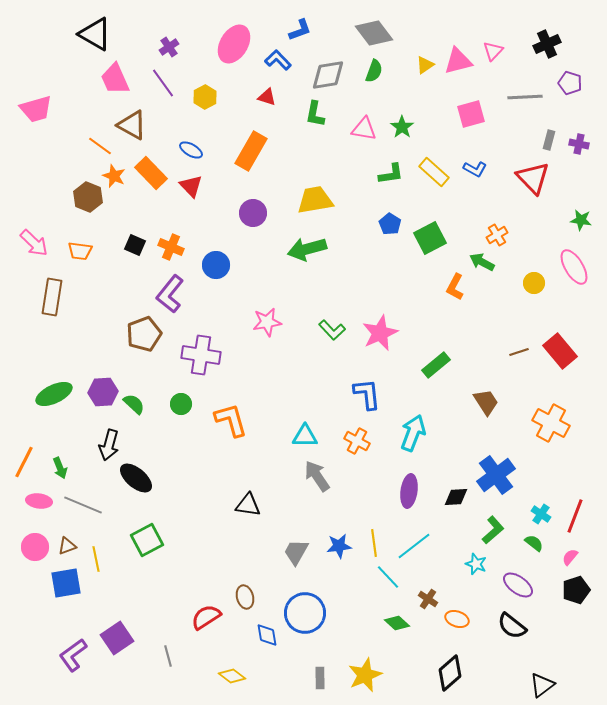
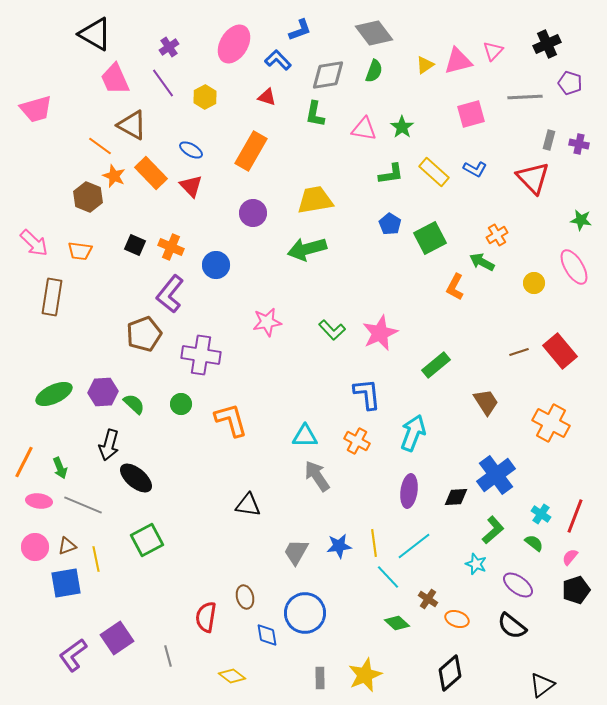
red semicircle at (206, 617): rotated 48 degrees counterclockwise
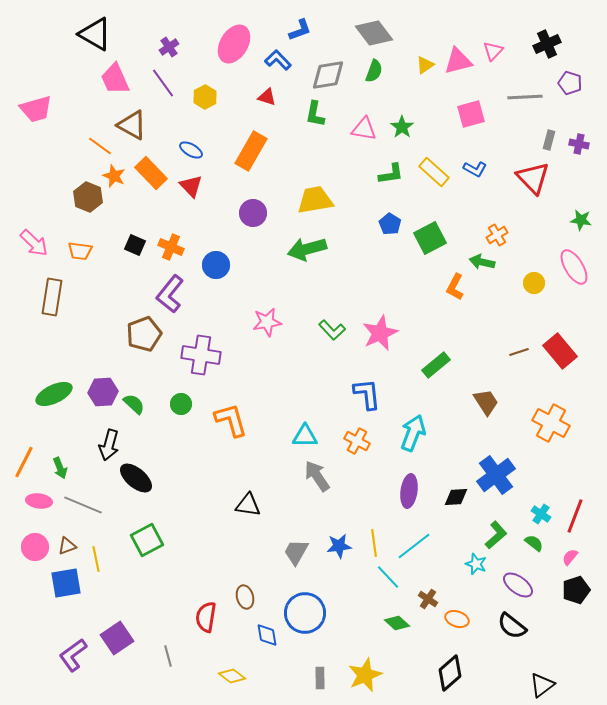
green arrow at (482, 262): rotated 15 degrees counterclockwise
green L-shape at (493, 530): moved 3 px right, 5 px down
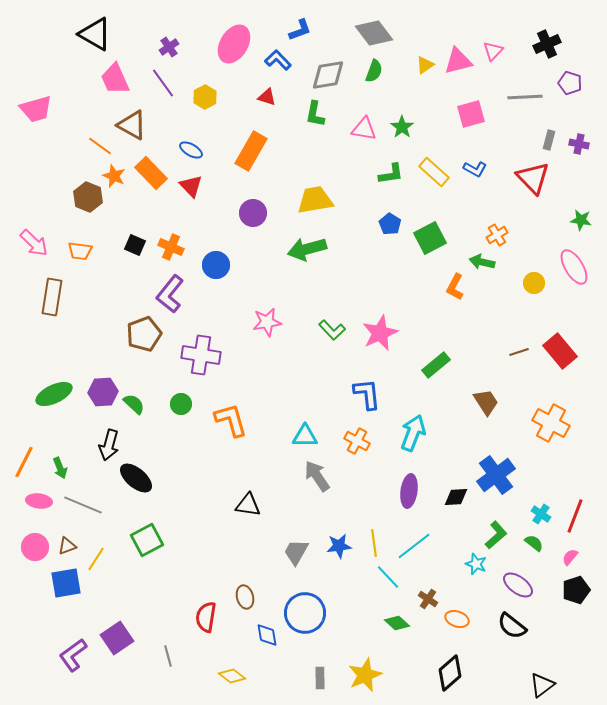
yellow line at (96, 559): rotated 45 degrees clockwise
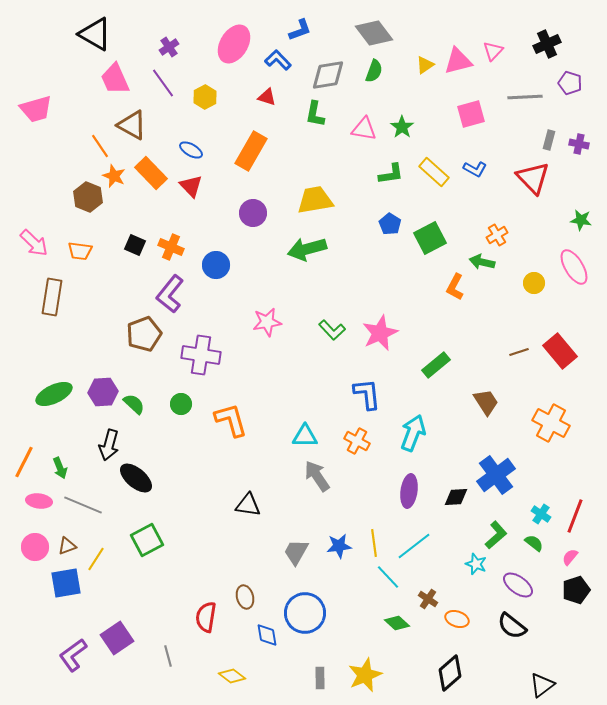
orange line at (100, 146): rotated 20 degrees clockwise
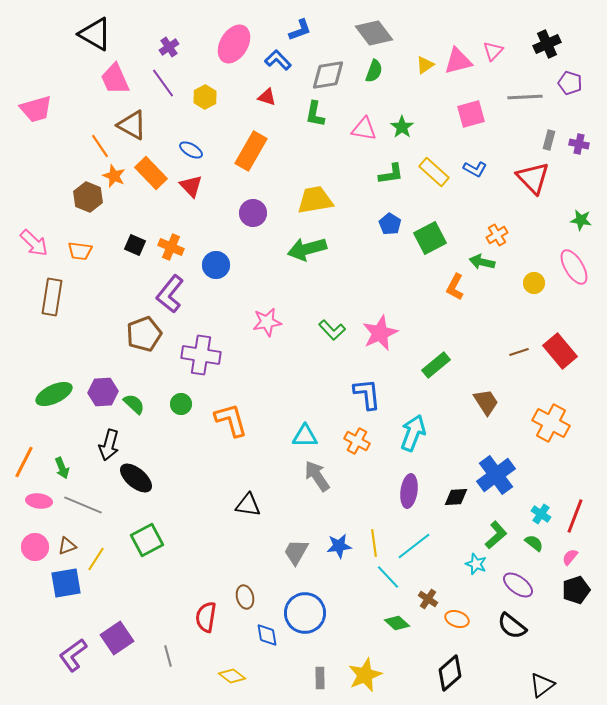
green arrow at (60, 468): moved 2 px right
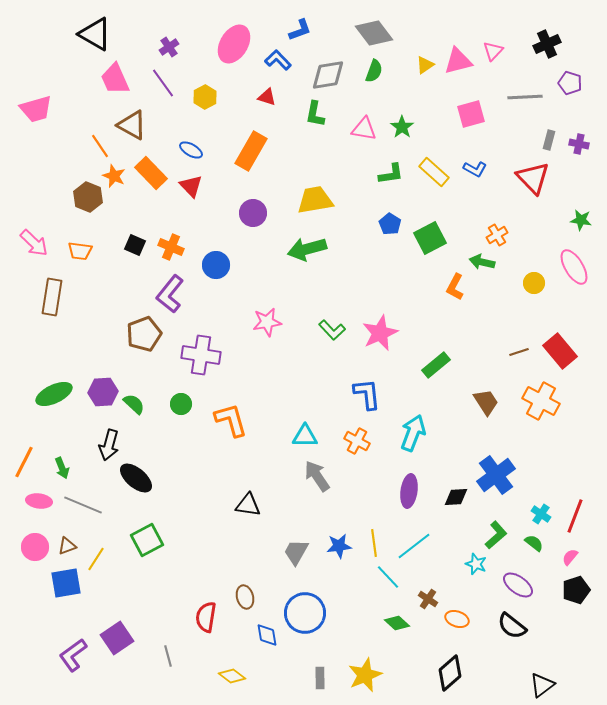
orange cross at (551, 423): moved 10 px left, 22 px up
